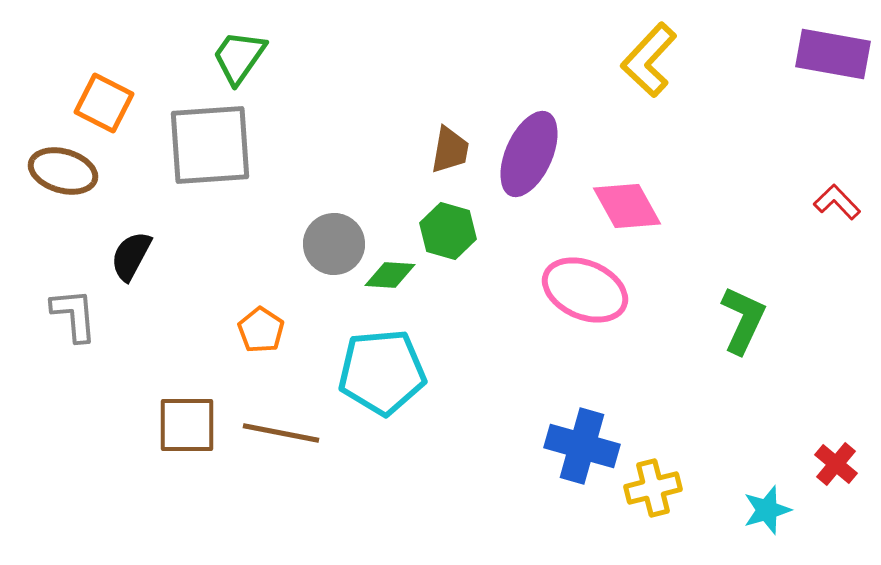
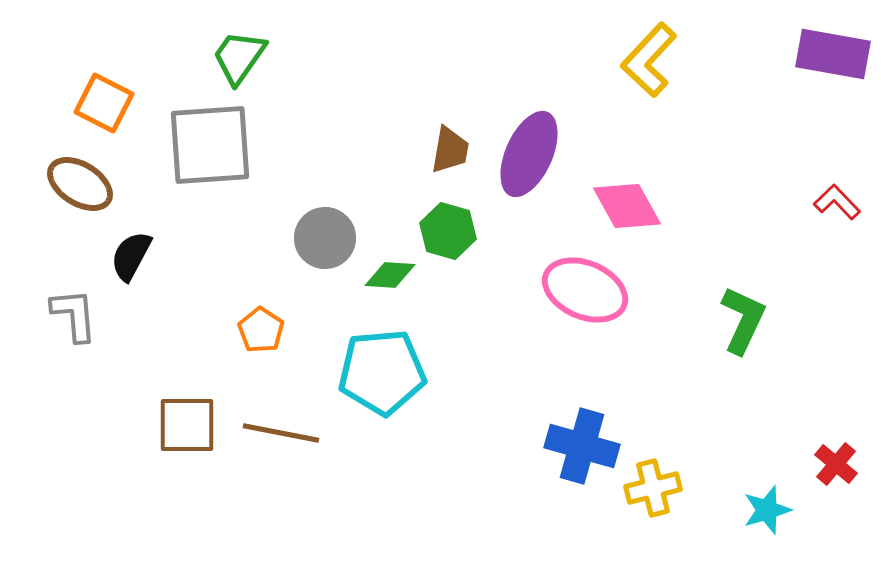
brown ellipse: moved 17 px right, 13 px down; rotated 16 degrees clockwise
gray circle: moved 9 px left, 6 px up
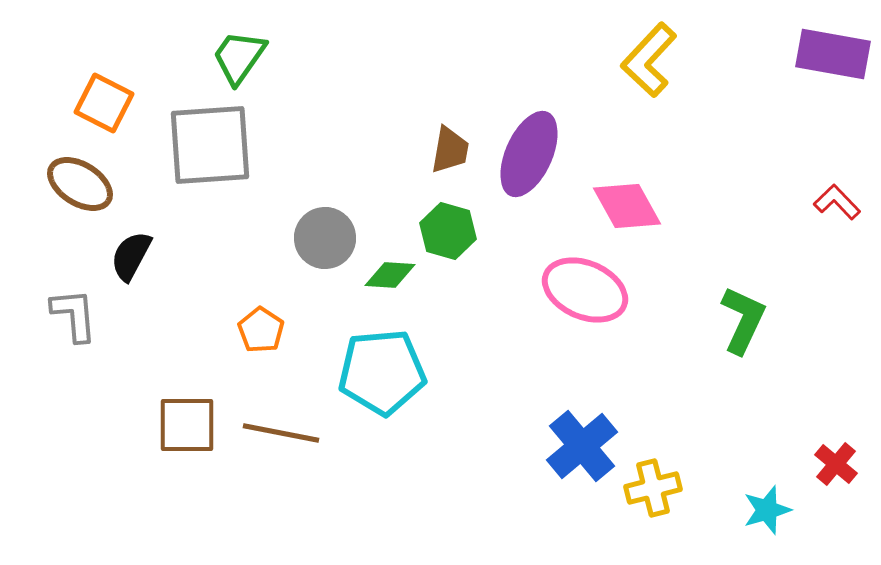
blue cross: rotated 34 degrees clockwise
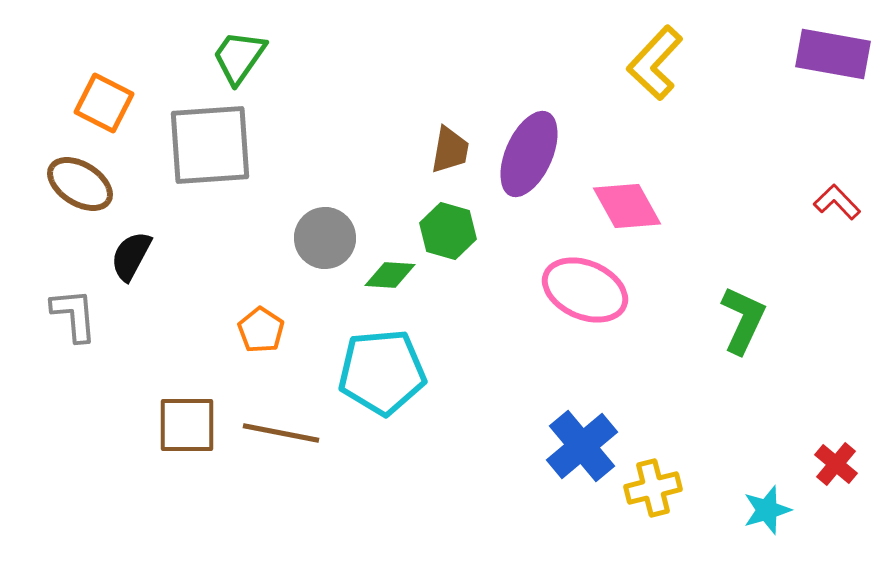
yellow L-shape: moved 6 px right, 3 px down
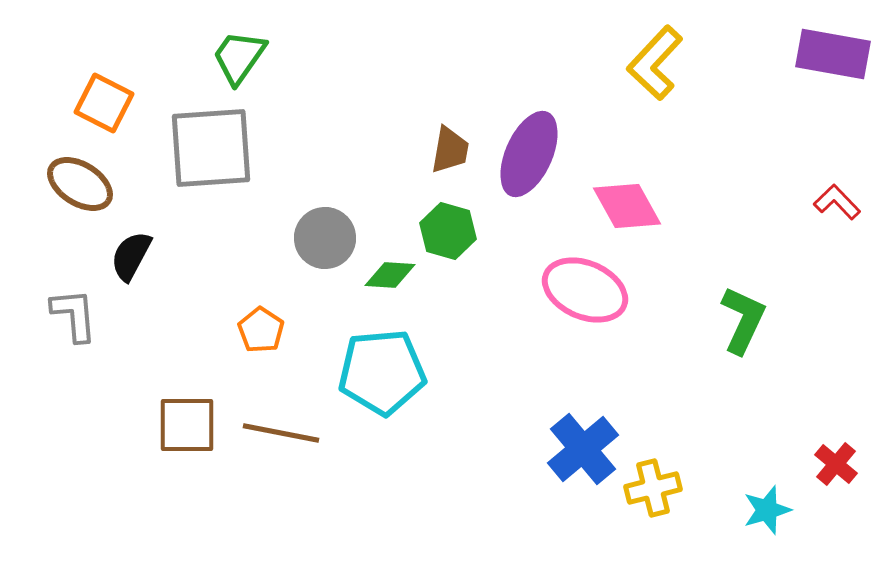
gray square: moved 1 px right, 3 px down
blue cross: moved 1 px right, 3 px down
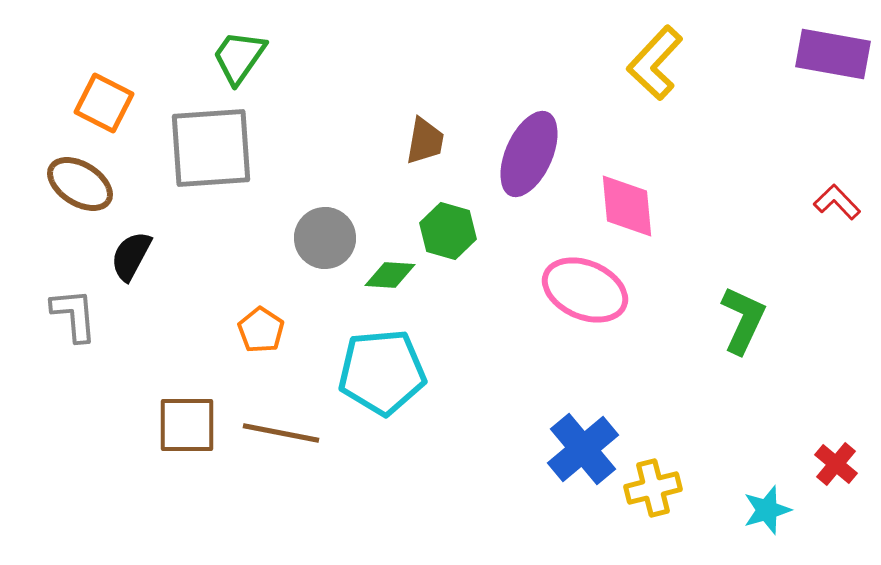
brown trapezoid: moved 25 px left, 9 px up
pink diamond: rotated 24 degrees clockwise
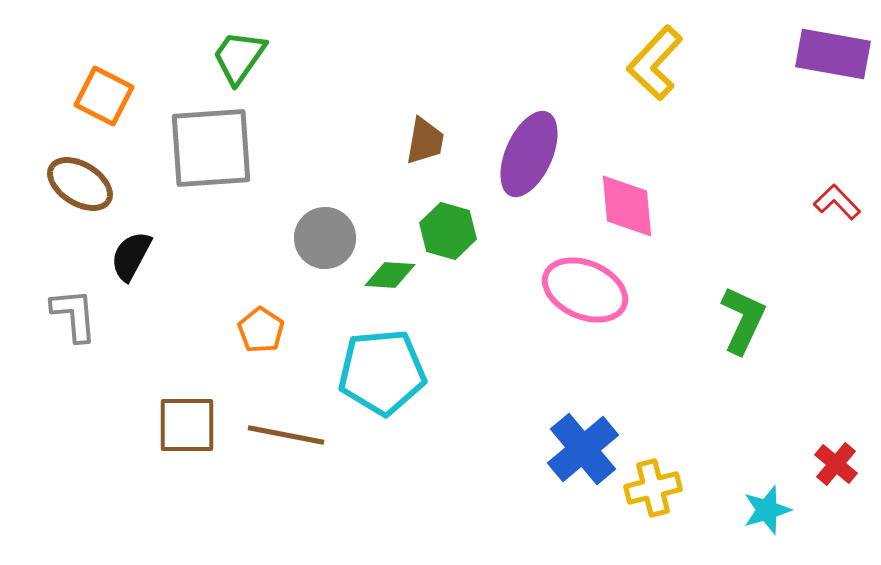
orange square: moved 7 px up
brown line: moved 5 px right, 2 px down
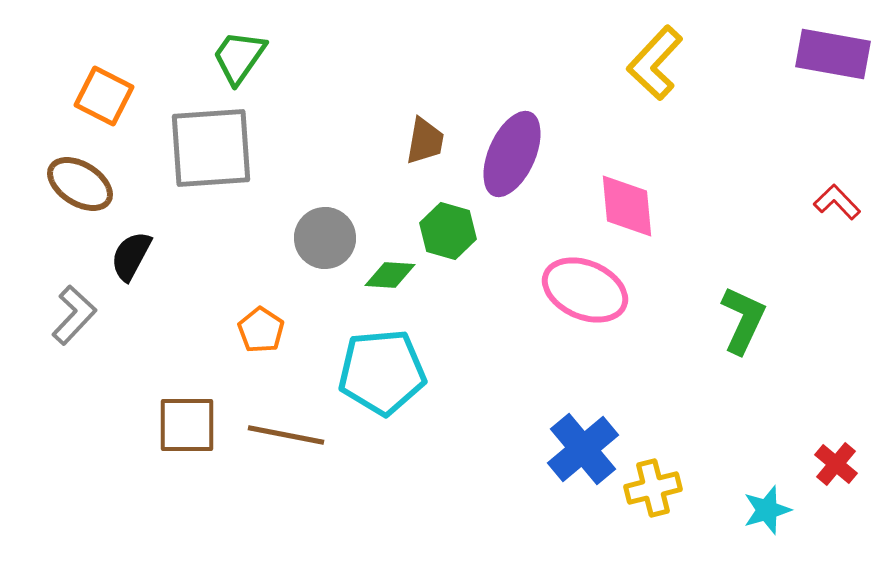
purple ellipse: moved 17 px left
gray L-shape: rotated 48 degrees clockwise
